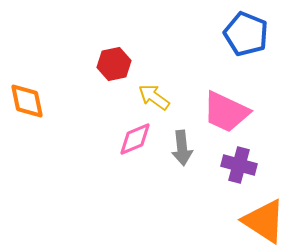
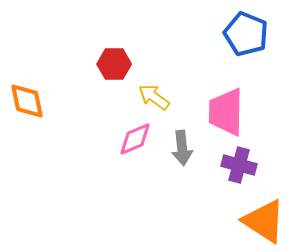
red hexagon: rotated 12 degrees clockwise
pink trapezoid: rotated 66 degrees clockwise
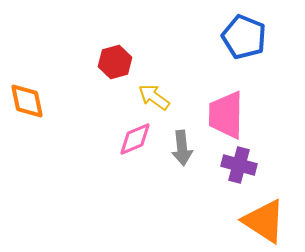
blue pentagon: moved 2 px left, 3 px down
red hexagon: moved 1 px right, 2 px up; rotated 16 degrees counterclockwise
pink trapezoid: moved 3 px down
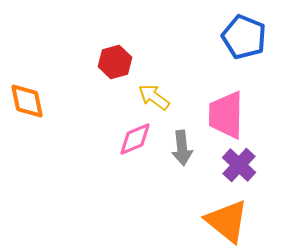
purple cross: rotated 28 degrees clockwise
orange triangle: moved 37 px left; rotated 6 degrees clockwise
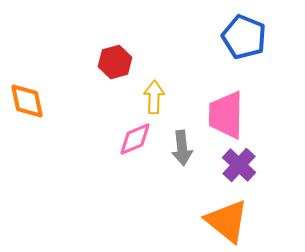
yellow arrow: rotated 56 degrees clockwise
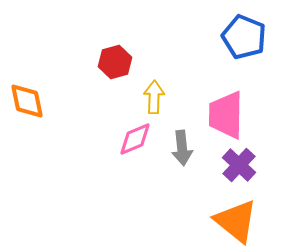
orange triangle: moved 9 px right
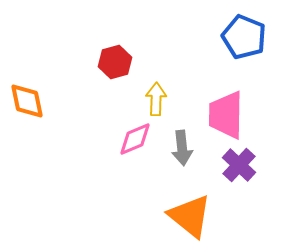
yellow arrow: moved 2 px right, 2 px down
orange triangle: moved 46 px left, 5 px up
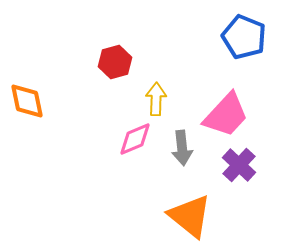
pink trapezoid: rotated 138 degrees counterclockwise
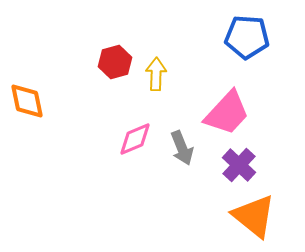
blue pentagon: moved 3 px right; rotated 18 degrees counterclockwise
yellow arrow: moved 25 px up
pink trapezoid: moved 1 px right, 2 px up
gray arrow: rotated 16 degrees counterclockwise
orange triangle: moved 64 px right
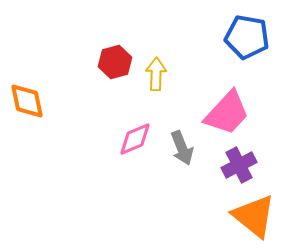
blue pentagon: rotated 6 degrees clockwise
purple cross: rotated 20 degrees clockwise
